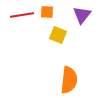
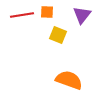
orange semicircle: rotated 76 degrees counterclockwise
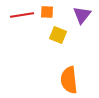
orange semicircle: rotated 116 degrees counterclockwise
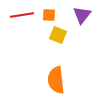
orange square: moved 2 px right, 3 px down
orange semicircle: moved 13 px left
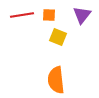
yellow square: moved 2 px down
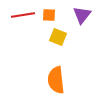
red line: moved 1 px right
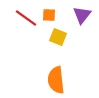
red line: moved 3 px right, 3 px down; rotated 45 degrees clockwise
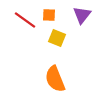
red line: moved 1 px left, 2 px down
yellow square: moved 1 px left, 1 px down
orange semicircle: moved 1 px left, 1 px up; rotated 16 degrees counterclockwise
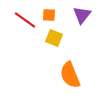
yellow square: moved 3 px left
orange semicircle: moved 15 px right, 4 px up
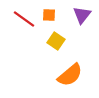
red line: moved 1 px left, 1 px up
yellow square: moved 2 px right, 3 px down; rotated 12 degrees clockwise
orange semicircle: rotated 108 degrees counterclockwise
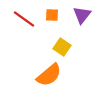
orange square: moved 3 px right
yellow square: moved 6 px right, 6 px down
orange semicircle: moved 21 px left
